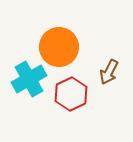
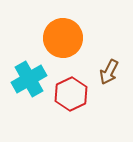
orange circle: moved 4 px right, 9 px up
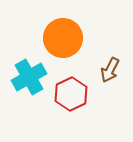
brown arrow: moved 1 px right, 2 px up
cyan cross: moved 2 px up
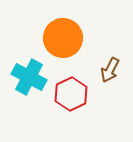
cyan cross: rotated 32 degrees counterclockwise
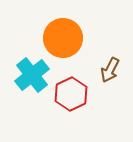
cyan cross: moved 3 px right, 2 px up; rotated 24 degrees clockwise
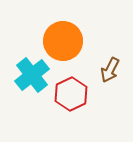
orange circle: moved 3 px down
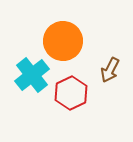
red hexagon: moved 1 px up
